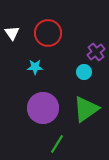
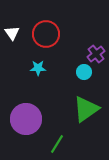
red circle: moved 2 px left, 1 px down
purple cross: moved 2 px down
cyan star: moved 3 px right, 1 px down
purple circle: moved 17 px left, 11 px down
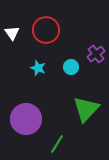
red circle: moved 4 px up
cyan star: rotated 21 degrees clockwise
cyan circle: moved 13 px left, 5 px up
green triangle: rotated 12 degrees counterclockwise
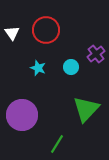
purple circle: moved 4 px left, 4 px up
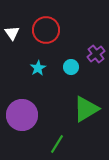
cyan star: rotated 21 degrees clockwise
green triangle: rotated 16 degrees clockwise
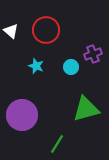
white triangle: moved 1 px left, 2 px up; rotated 14 degrees counterclockwise
purple cross: moved 3 px left; rotated 18 degrees clockwise
cyan star: moved 2 px left, 2 px up; rotated 21 degrees counterclockwise
green triangle: rotated 16 degrees clockwise
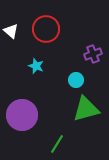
red circle: moved 1 px up
cyan circle: moved 5 px right, 13 px down
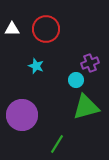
white triangle: moved 1 px right, 2 px up; rotated 42 degrees counterclockwise
purple cross: moved 3 px left, 9 px down
green triangle: moved 2 px up
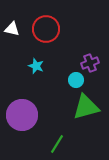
white triangle: rotated 14 degrees clockwise
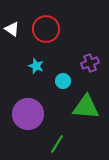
white triangle: rotated 21 degrees clockwise
cyan circle: moved 13 px left, 1 px down
green triangle: rotated 20 degrees clockwise
purple circle: moved 6 px right, 1 px up
